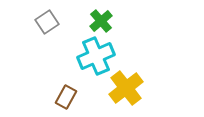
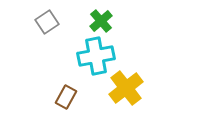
cyan cross: rotated 12 degrees clockwise
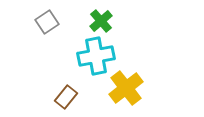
brown rectangle: rotated 10 degrees clockwise
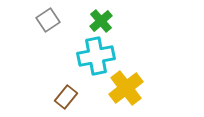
gray square: moved 1 px right, 2 px up
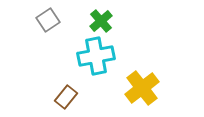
yellow cross: moved 16 px right
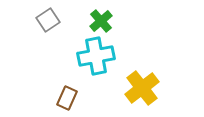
brown rectangle: moved 1 px right, 1 px down; rotated 15 degrees counterclockwise
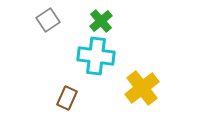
cyan cross: rotated 18 degrees clockwise
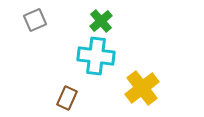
gray square: moved 13 px left; rotated 10 degrees clockwise
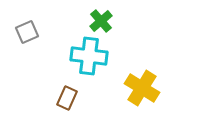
gray square: moved 8 px left, 12 px down
cyan cross: moved 7 px left
yellow cross: rotated 20 degrees counterclockwise
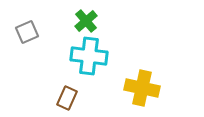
green cross: moved 15 px left
yellow cross: rotated 20 degrees counterclockwise
